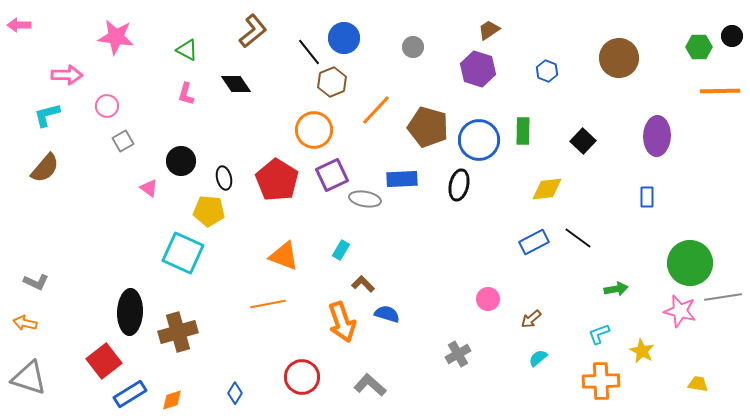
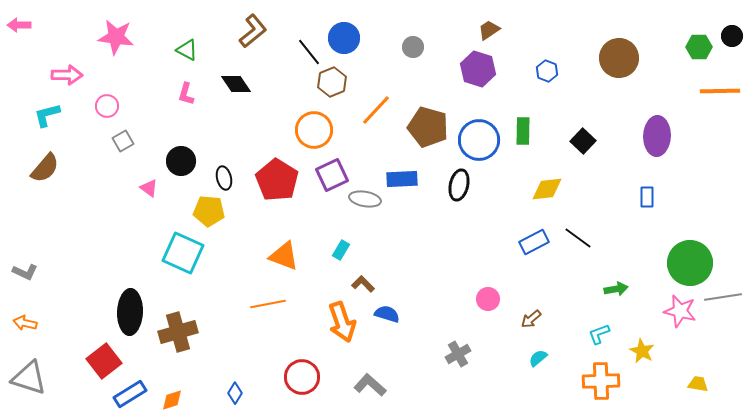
gray L-shape at (36, 282): moved 11 px left, 10 px up
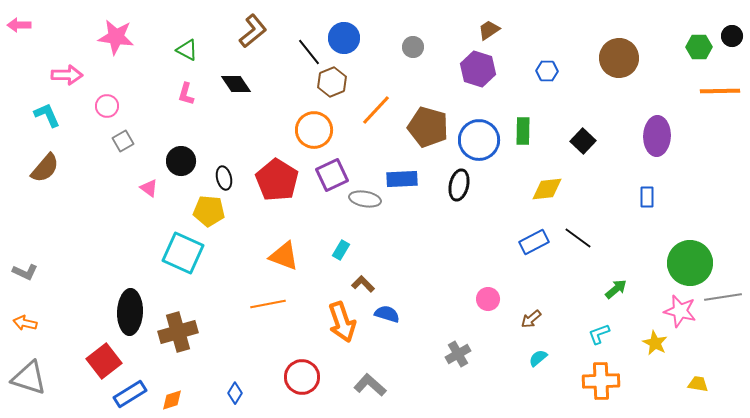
blue hexagon at (547, 71): rotated 20 degrees counterclockwise
cyan L-shape at (47, 115): rotated 80 degrees clockwise
green arrow at (616, 289): rotated 30 degrees counterclockwise
yellow star at (642, 351): moved 13 px right, 8 px up
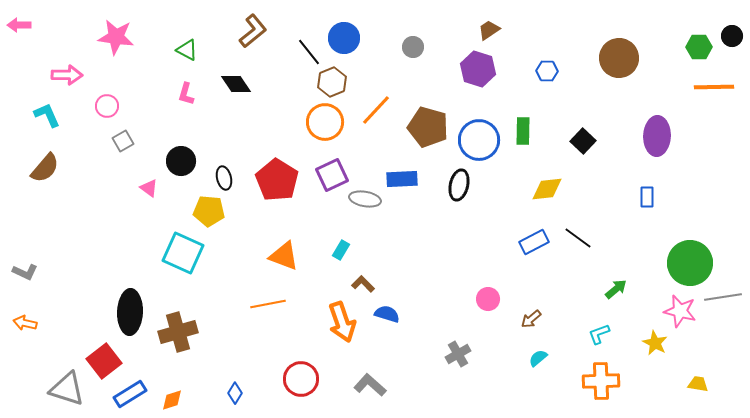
orange line at (720, 91): moved 6 px left, 4 px up
orange circle at (314, 130): moved 11 px right, 8 px up
red circle at (302, 377): moved 1 px left, 2 px down
gray triangle at (29, 378): moved 38 px right, 11 px down
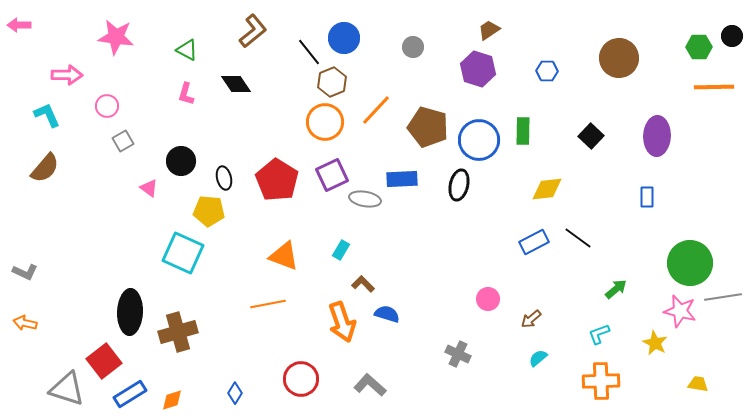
black square at (583, 141): moved 8 px right, 5 px up
gray cross at (458, 354): rotated 35 degrees counterclockwise
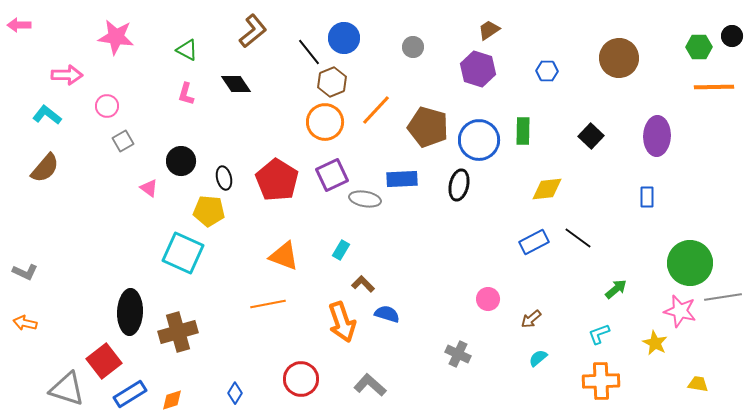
cyan L-shape at (47, 115): rotated 28 degrees counterclockwise
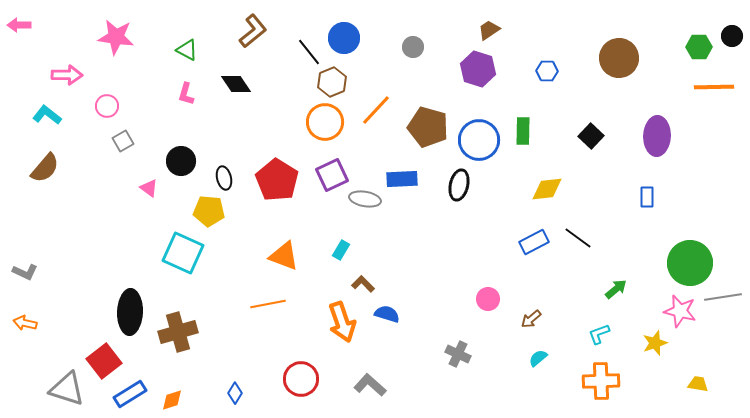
yellow star at (655, 343): rotated 25 degrees clockwise
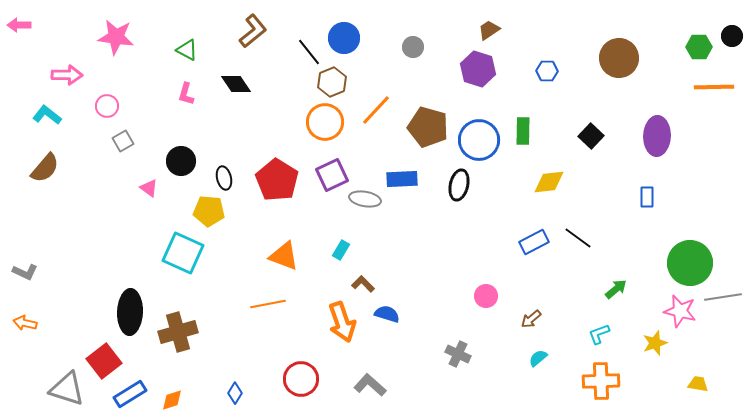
yellow diamond at (547, 189): moved 2 px right, 7 px up
pink circle at (488, 299): moved 2 px left, 3 px up
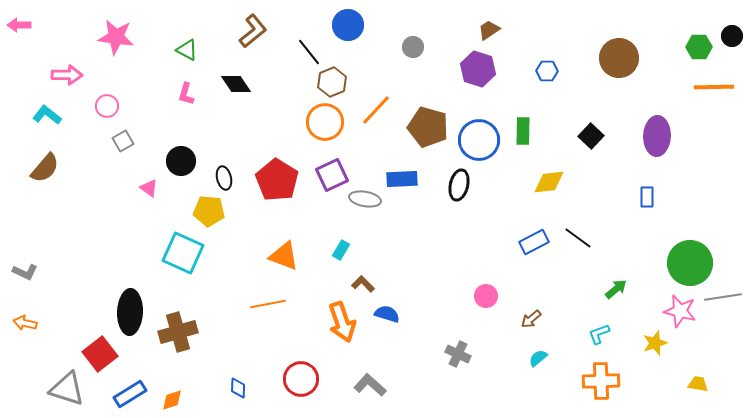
blue circle at (344, 38): moved 4 px right, 13 px up
red square at (104, 361): moved 4 px left, 7 px up
blue diamond at (235, 393): moved 3 px right, 5 px up; rotated 30 degrees counterclockwise
